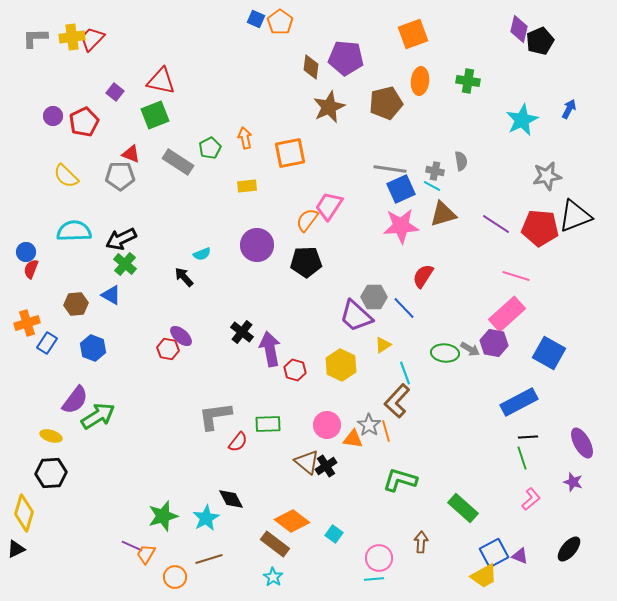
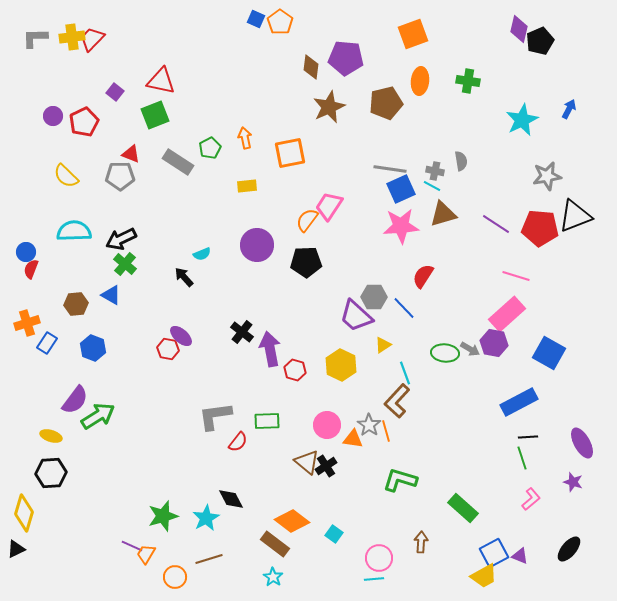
green rectangle at (268, 424): moved 1 px left, 3 px up
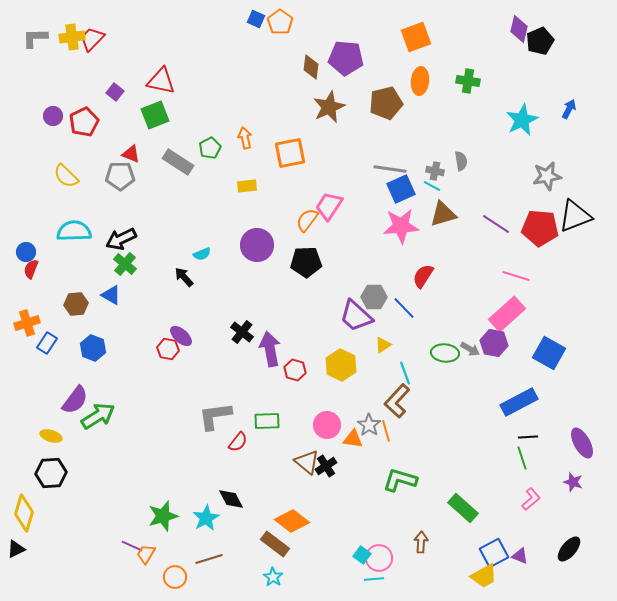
orange square at (413, 34): moved 3 px right, 3 px down
cyan square at (334, 534): moved 28 px right, 21 px down
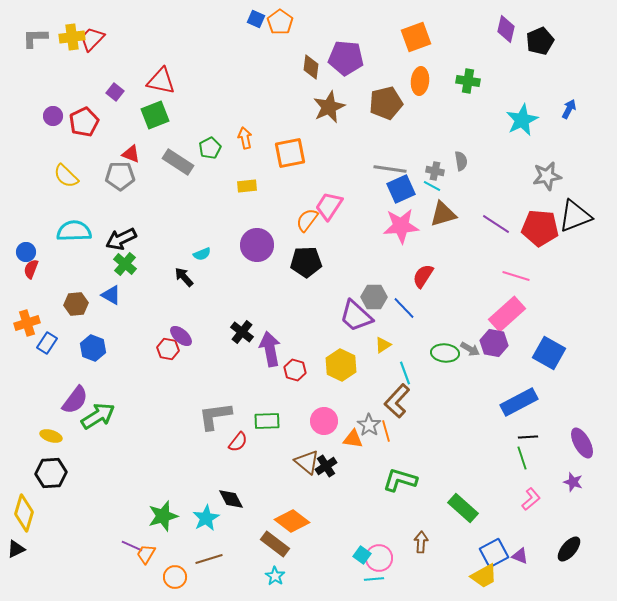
purple diamond at (519, 29): moved 13 px left
pink circle at (327, 425): moved 3 px left, 4 px up
cyan star at (273, 577): moved 2 px right, 1 px up
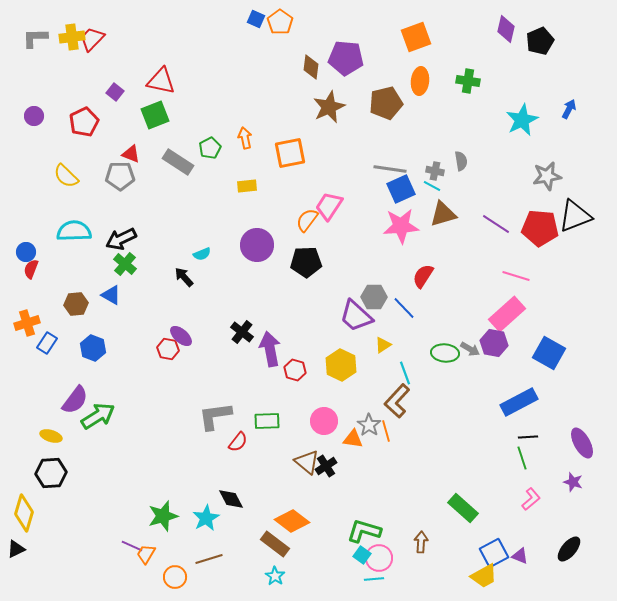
purple circle at (53, 116): moved 19 px left
green L-shape at (400, 480): moved 36 px left, 51 px down
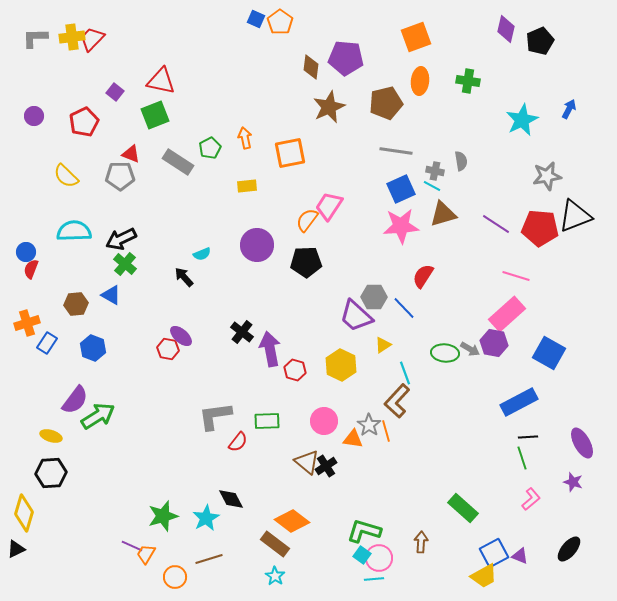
gray line at (390, 169): moved 6 px right, 18 px up
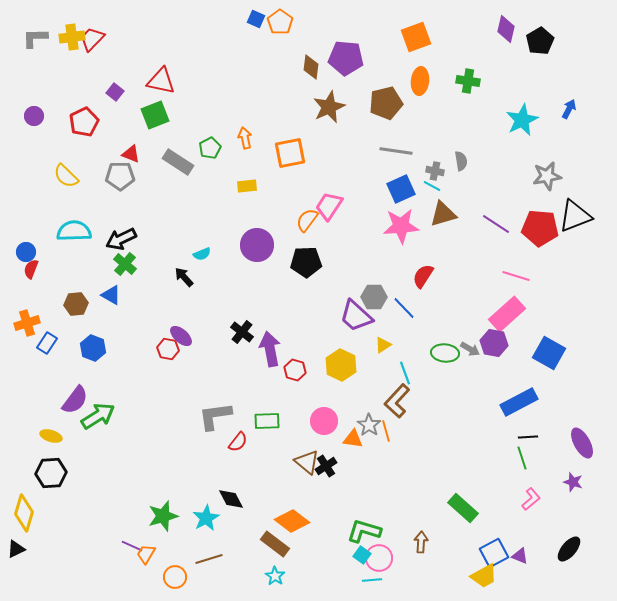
black pentagon at (540, 41): rotated 8 degrees counterclockwise
cyan line at (374, 579): moved 2 px left, 1 px down
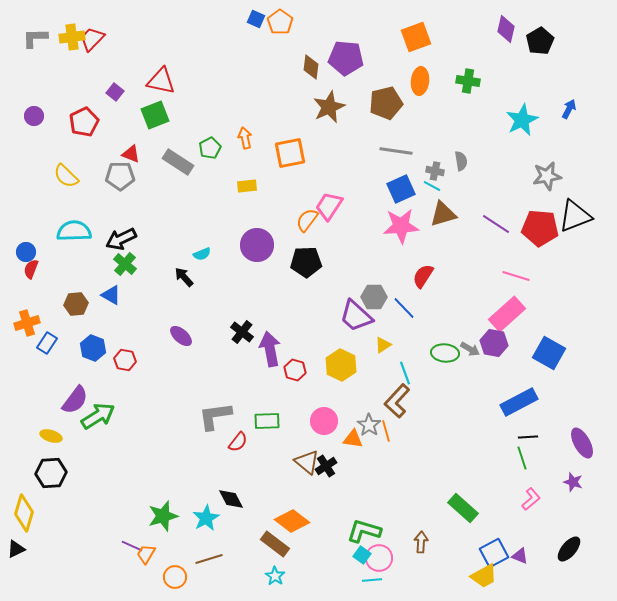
red hexagon at (168, 349): moved 43 px left, 11 px down
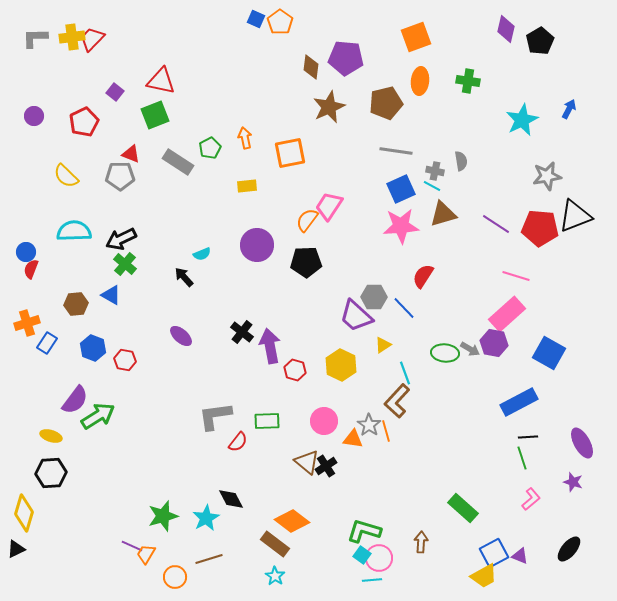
purple arrow at (270, 349): moved 3 px up
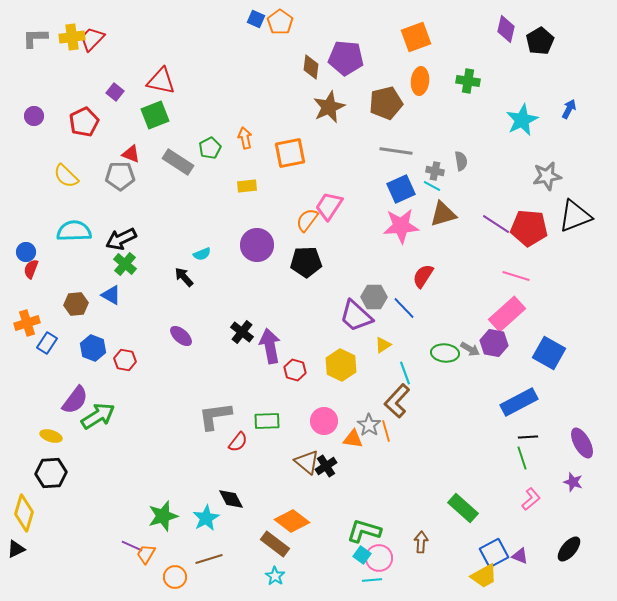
red pentagon at (540, 228): moved 11 px left
